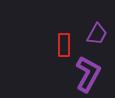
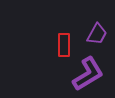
purple L-shape: rotated 30 degrees clockwise
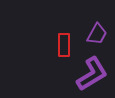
purple L-shape: moved 4 px right
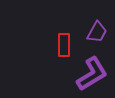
purple trapezoid: moved 2 px up
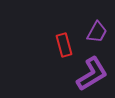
red rectangle: rotated 15 degrees counterclockwise
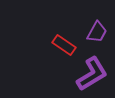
red rectangle: rotated 40 degrees counterclockwise
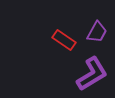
red rectangle: moved 5 px up
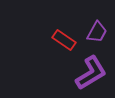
purple L-shape: moved 1 px left, 1 px up
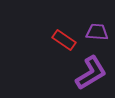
purple trapezoid: rotated 115 degrees counterclockwise
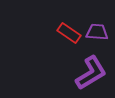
red rectangle: moved 5 px right, 7 px up
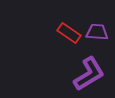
purple L-shape: moved 2 px left, 1 px down
